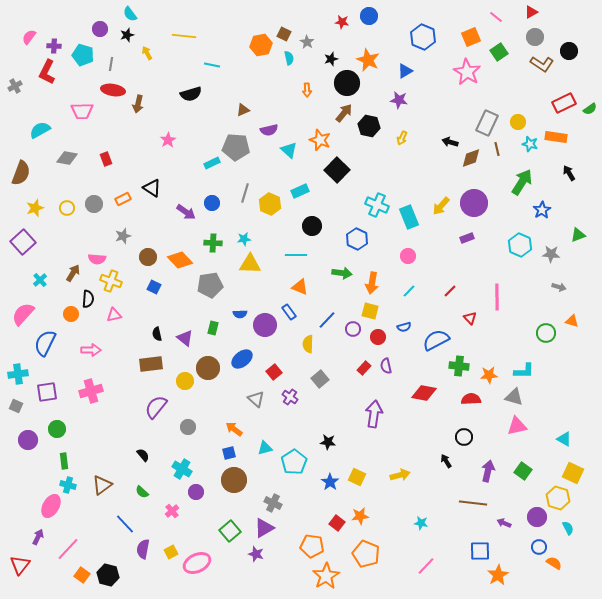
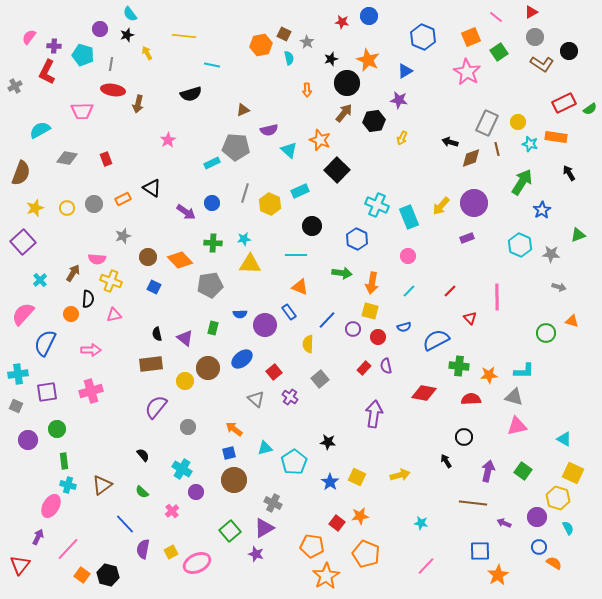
black hexagon at (369, 126): moved 5 px right, 5 px up; rotated 20 degrees counterclockwise
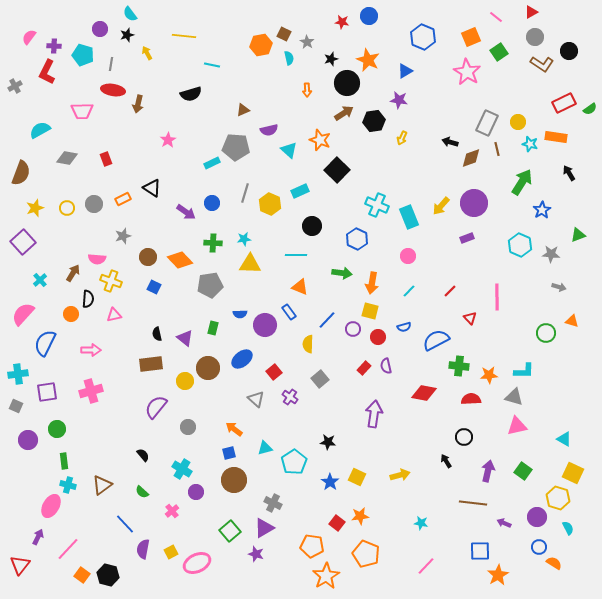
brown arrow at (344, 113): rotated 18 degrees clockwise
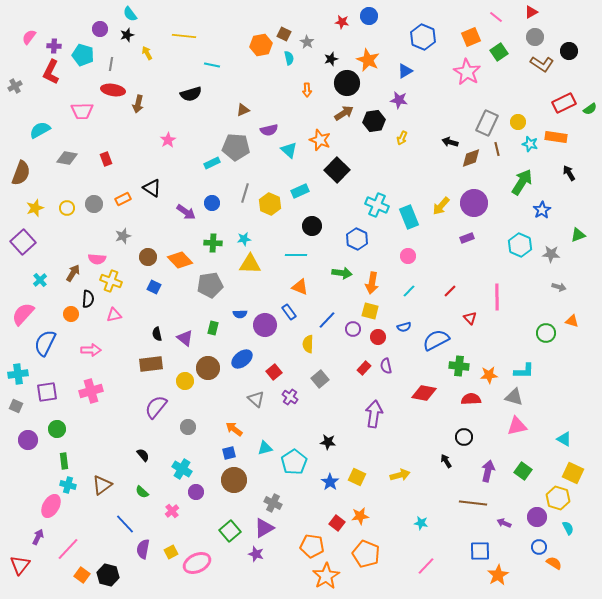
red L-shape at (47, 72): moved 4 px right
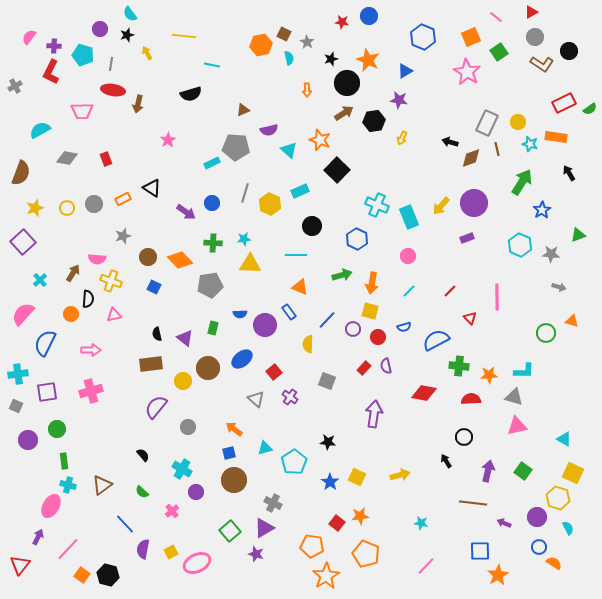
green arrow at (342, 273): moved 2 px down; rotated 24 degrees counterclockwise
gray square at (320, 379): moved 7 px right, 2 px down; rotated 30 degrees counterclockwise
yellow circle at (185, 381): moved 2 px left
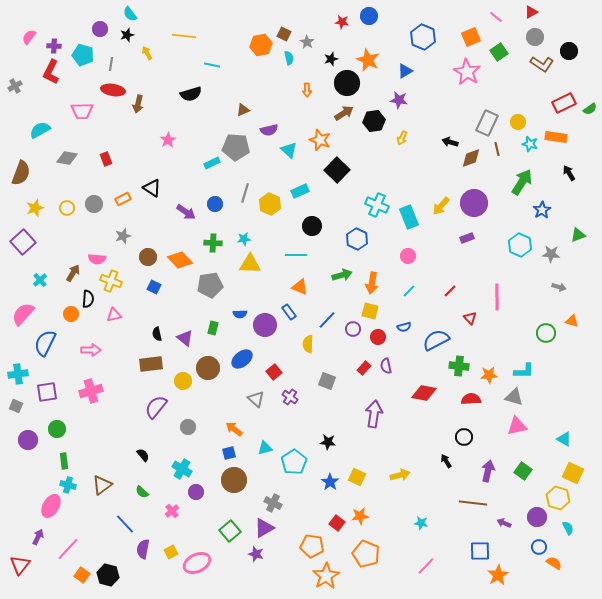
blue circle at (212, 203): moved 3 px right, 1 px down
